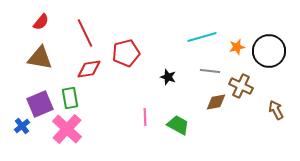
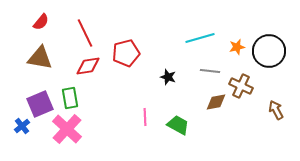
cyan line: moved 2 px left, 1 px down
red diamond: moved 1 px left, 3 px up
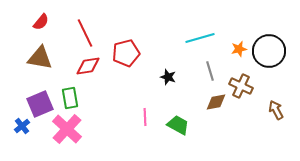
orange star: moved 2 px right, 2 px down
gray line: rotated 66 degrees clockwise
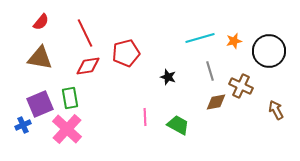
orange star: moved 5 px left, 8 px up
blue cross: moved 1 px right, 1 px up; rotated 14 degrees clockwise
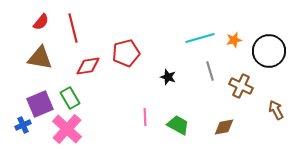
red line: moved 12 px left, 5 px up; rotated 12 degrees clockwise
orange star: moved 1 px up
green rectangle: rotated 20 degrees counterclockwise
brown diamond: moved 8 px right, 25 px down
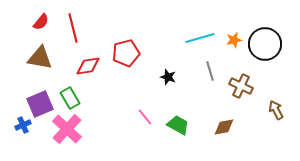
black circle: moved 4 px left, 7 px up
pink line: rotated 36 degrees counterclockwise
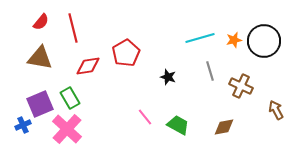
black circle: moved 1 px left, 3 px up
red pentagon: rotated 16 degrees counterclockwise
